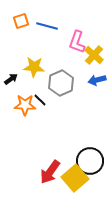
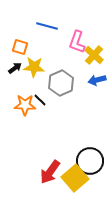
orange square: moved 1 px left, 26 px down; rotated 35 degrees clockwise
black arrow: moved 4 px right, 11 px up
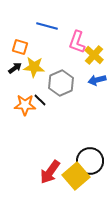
yellow square: moved 1 px right, 2 px up
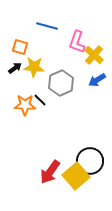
blue arrow: rotated 18 degrees counterclockwise
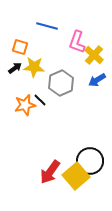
orange star: rotated 15 degrees counterclockwise
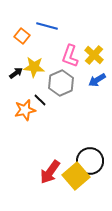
pink L-shape: moved 7 px left, 14 px down
orange square: moved 2 px right, 11 px up; rotated 21 degrees clockwise
black arrow: moved 1 px right, 5 px down
orange star: moved 5 px down
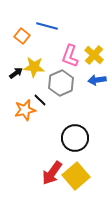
blue arrow: rotated 24 degrees clockwise
black circle: moved 15 px left, 23 px up
red arrow: moved 2 px right, 1 px down
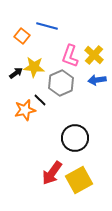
yellow square: moved 3 px right, 4 px down; rotated 12 degrees clockwise
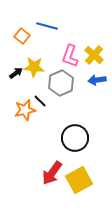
black line: moved 1 px down
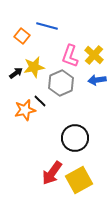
yellow star: rotated 15 degrees counterclockwise
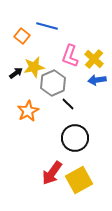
yellow cross: moved 4 px down
gray hexagon: moved 8 px left
black line: moved 28 px right, 3 px down
orange star: moved 3 px right, 1 px down; rotated 15 degrees counterclockwise
